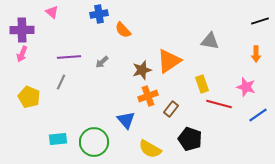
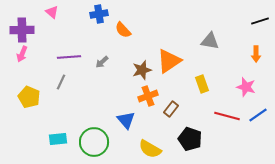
red line: moved 8 px right, 12 px down
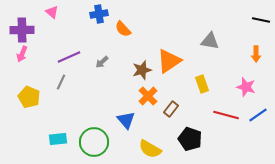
black line: moved 1 px right, 1 px up; rotated 30 degrees clockwise
orange semicircle: moved 1 px up
purple line: rotated 20 degrees counterclockwise
orange cross: rotated 24 degrees counterclockwise
red line: moved 1 px left, 1 px up
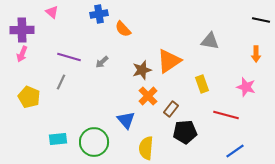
purple line: rotated 40 degrees clockwise
blue line: moved 23 px left, 36 px down
black pentagon: moved 5 px left, 7 px up; rotated 25 degrees counterclockwise
yellow semicircle: moved 4 px left, 1 px up; rotated 65 degrees clockwise
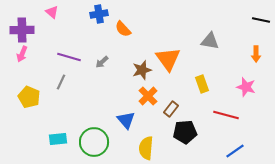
orange triangle: moved 1 px left, 2 px up; rotated 32 degrees counterclockwise
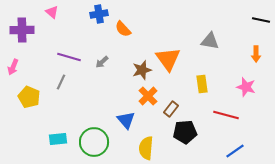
pink arrow: moved 9 px left, 13 px down
yellow rectangle: rotated 12 degrees clockwise
